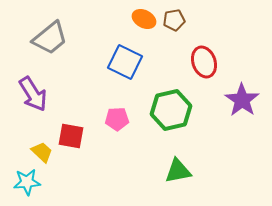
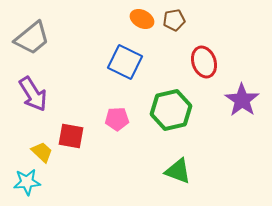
orange ellipse: moved 2 px left
gray trapezoid: moved 18 px left
green triangle: rotated 32 degrees clockwise
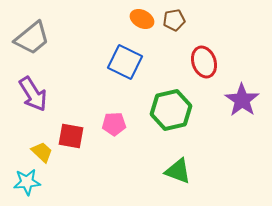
pink pentagon: moved 3 px left, 5 px down
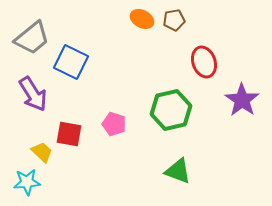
blue square: moved 54 px left
pink pentagon: rotated 20 degrees clockwise
red square: moved 2 px left, 2 px up
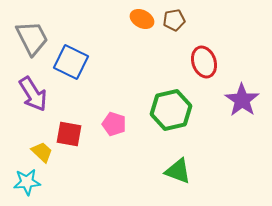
gray trapezoid: rotated 78 degrees counterclockwise
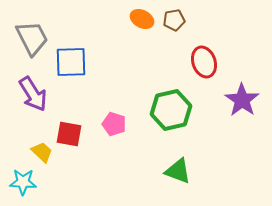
blue square: rotated 28 degrees counterclockwise
cyan star: moved 4 px left; rotated 8 degrees clockwise
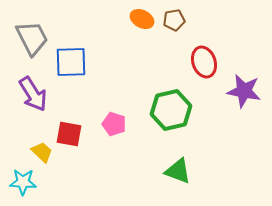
purple star: moved 2 px right, 9 px up; rotated 24 degrees counterclockwise
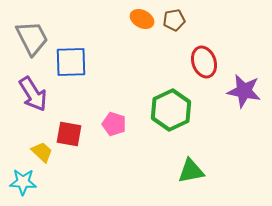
green hexagon: rotated 12 degrees counterclockwise
green triangle: moved 13 px right; rotated 32 degrees counterclockwise
